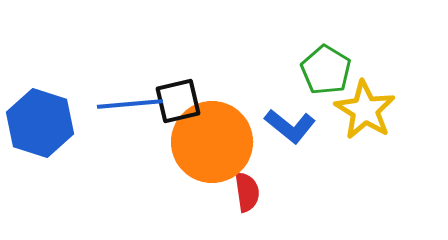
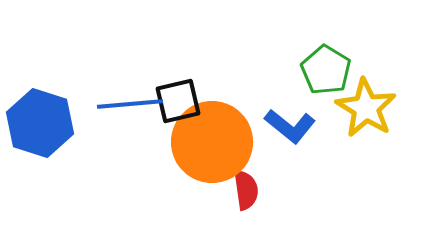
yellow star: moved 1 px right, 2 px up
red semicircle: moved 1 px left, 2 px up
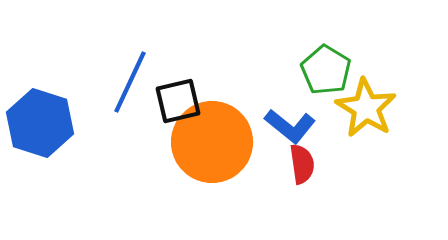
blue line: moved 22 px up; rotated 60 degrees counterclockwise
red semicircle: moved 56 px right, 26 px up
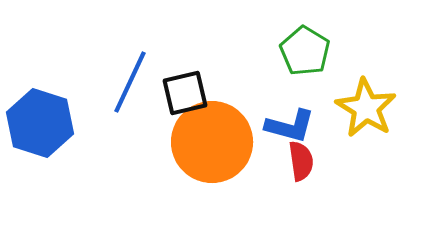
green pentagon: moved 21 px left, 19 px up
black square: moved 7 px right, 8 px up
blue L-shape: rotated 24 degrees counterclockwise
red semicircle: moved 1 px left, 3 px up
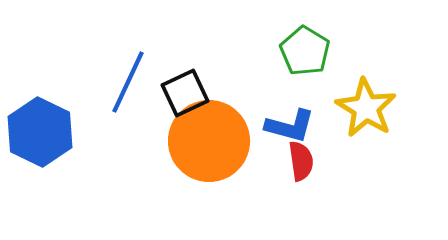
blue line: moved 2 px left
black square: rotated 12 degrees counterclockwise
blue hexagon: moved 9 px down; rotated 8 degrees clockwise
orange circle: moved 3 px left, 1 px up
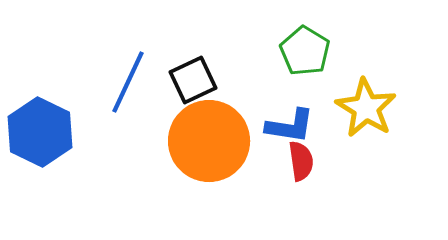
black square: moved 8 px right, 13 px up
blue L-shape: rotated 6 degrees counterclockwise
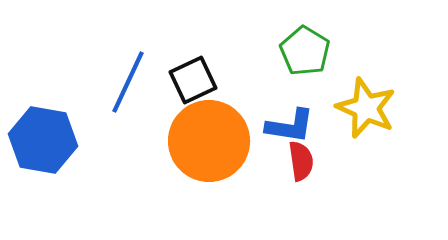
yellow star: rotated 8 degrees counterclockwise
blue hexagon: moved 3 px right, 8 px down; rotated 16 degrees counterclockwise
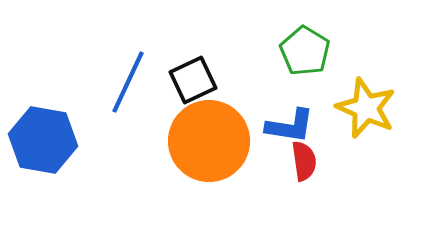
red semicircle: moved 3 px right
